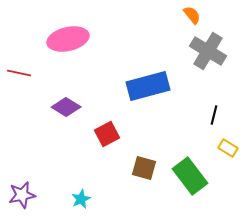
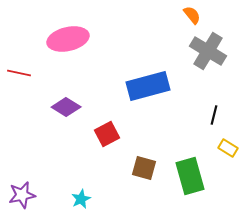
green rectangle: rotated 21 degrees clockwise
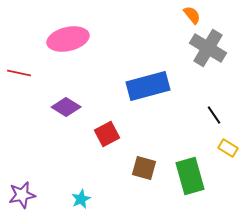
gray cross: moved 3 px up
black line: rotated 48 degrees counterclockwise
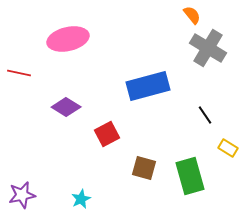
black line: moved 9 px left
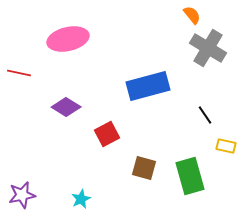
yellow rectangle: moved 2 px left, 2 px up; rotated 18 degrees counterclockwise
